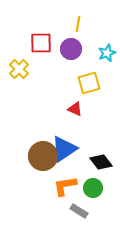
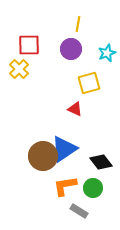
red square: moved 12 px left, 2 px down
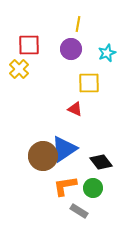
yellow square: rotated 15 degrees clockwise
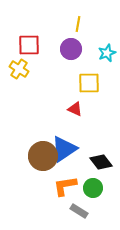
yellow cross: rotated 12 degrees counterclockwise
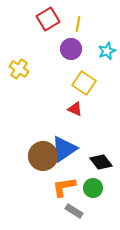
red square: moved 19 px right, 26 px up; rotated 30 degrees counterclockwise
cyan star: moved 2 px up
yellow square: moved 5 px left; rotated 35 degrees clockwise
orange L-shape: moved 1 px left, 1 px down
gray rectangle: moved 5 px left
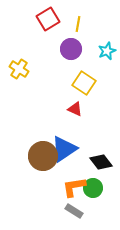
orange L-shape: moved 10 px right
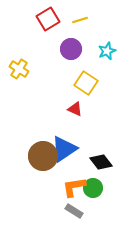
yellow line: moved 2 px right, 4 px up; rotated 63 degrees clockwise
yellow square: moved 2 px right
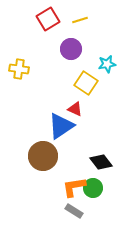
cyan star: moved 13 px down; rotated 12 degrees clockwise
yellow cross: rotated 24 degrees counterclockwise
blue triangle: moved 3 px left, 23 px up
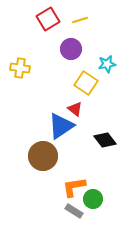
yellow cross: moved 1 px right, 1 px up
red triangle: rotated 14 degrees clockwise
black diamond: moved 4 px right, 22 px up
green circle: moved 11 px down
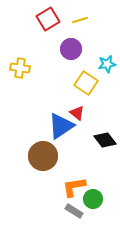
red triangle: moved 2 px right, 4 px down
